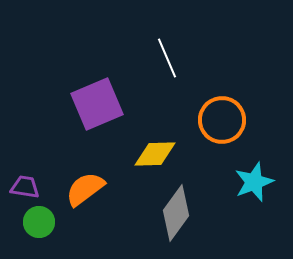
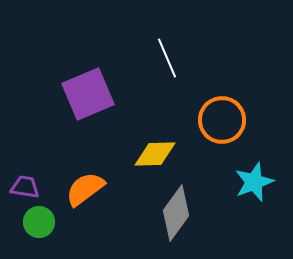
purple square: moved 9 px left, 10 px up
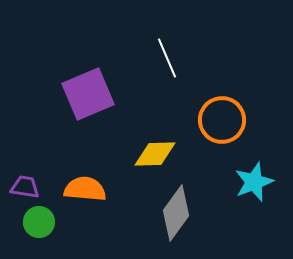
orange semicircle: rotated 42 degrees clockwise
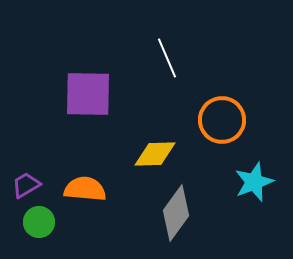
purple square: rotated 24 degrees clockwise
purple trapezoid: moved 1 px right, 2 px up; rotated 40 degrees counterclockwise
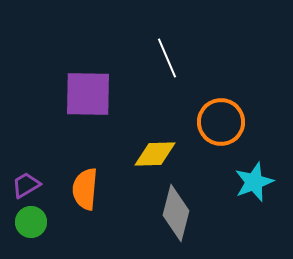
orange circle: moved 1 px left, 2 px down
orange semicircle: rotated 90 degrees counterclockwise
gray diamond: rotated 22 degrees counterclockwise
green circle: moved 8 px left
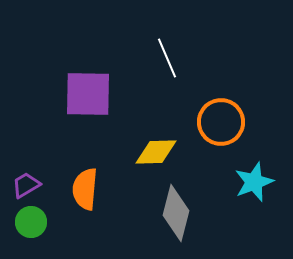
yellow diamond: moved 1 px right, 2 px up
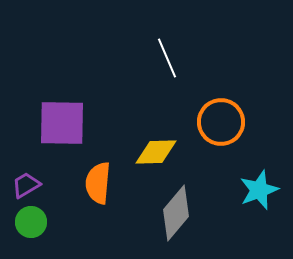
purple square: moved 26 px left, 29 px down
cyan star: moved 5 px right, 8 px down
orange semicircle: moved 13 px right, 6 px up
gray diamond: rotated 26 degrees clockwise
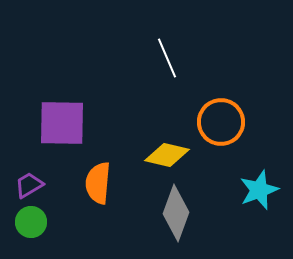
yellow diamond: moved 11 px right, 3 px down; rotated 15 degrees clockwise
purple trapezoid: moved 3 px right
gray diamond: rotated 20 degrees counterclockwise
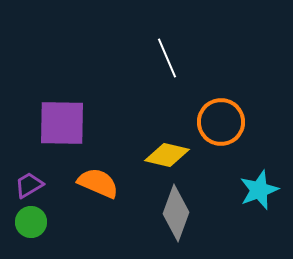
orange semicircle: rotated 108 degrees clockwise
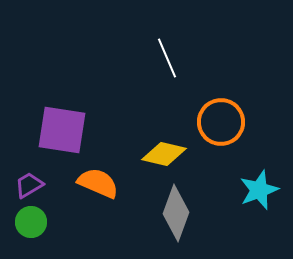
purple square: moved 7 px down; rotated 8 degrees clockwise
yellow diamond: moved 3 px left, 1 px up
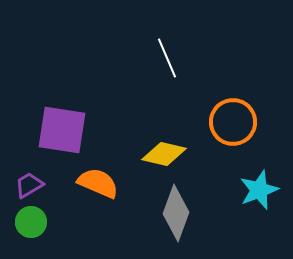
orange circle: moved 12 px right
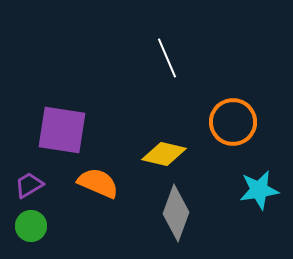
cyan star: rotated 12 degrees clockwise
green circle: moved 4 px down
